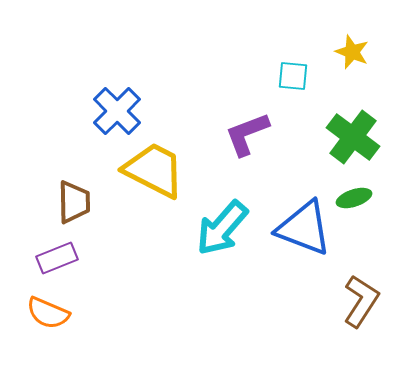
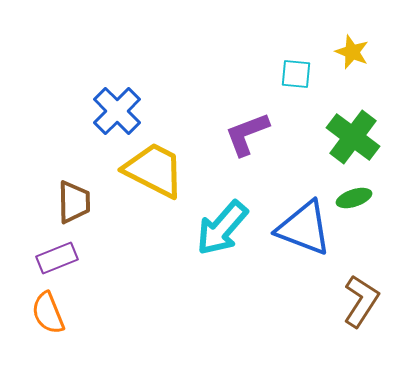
cyan square: moved 3 px right, 2 px up
orange semicircle: rotated 45 degrees clockwise
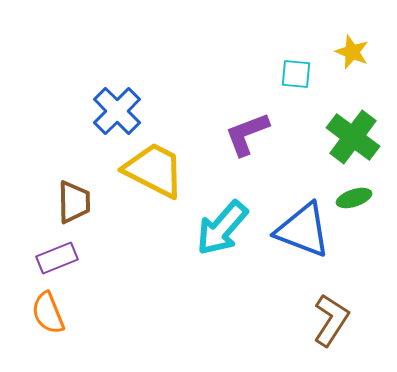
blue triangle: moved 1 px left, 2 px down
brown L-shape: moved 30 px left, 19 px down
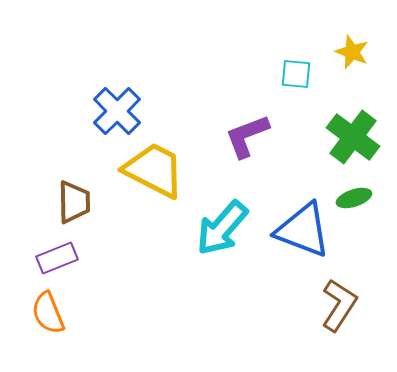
purple L-shape: moved 2 px down
brown L-shape: moved 8 px right, 15 px up
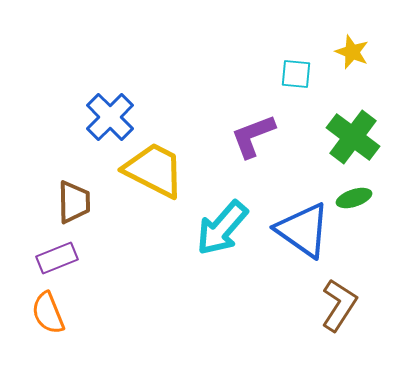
blue cross: moved 7 px left, 6 px down
purple L-shape: moved 6 px right
blue triangle: rotated 14 degrees clockwise
